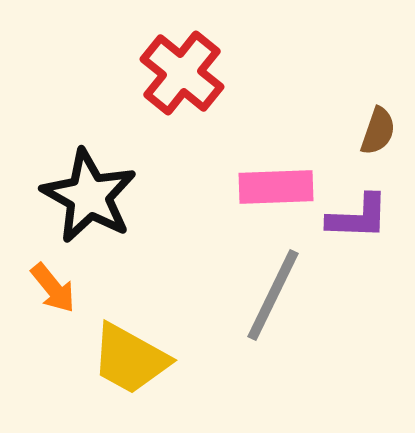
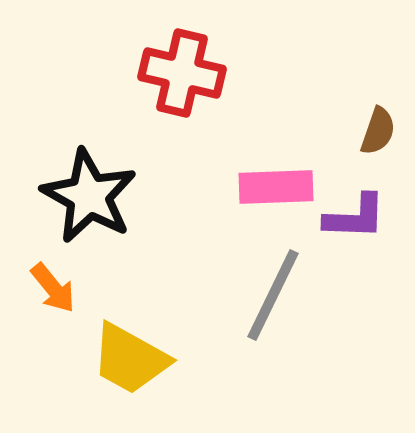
red cross: rotated 26 degrees counterclockwise
purple L-shape: moved 3 px left
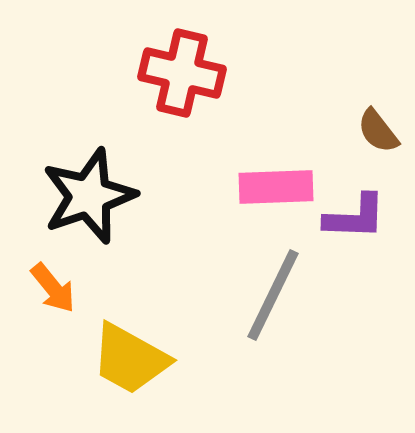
brown semicircle: rotated 123 degrees clockwise
black star: rotated 24 degrees clockwise
